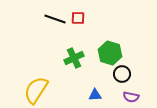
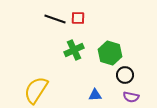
green cross: moved 8 px up
black circle: moved 3 px right, 1 px down
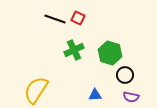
red square: rotated 24 degrees clockwise
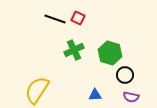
yellow semicircle: moved 1 px right
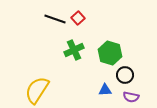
red square: rotated 24 degrees clockwise
blue triangle: moved 10 px right, 5 px up
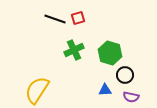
red square: rotated 24 degrees clockwise
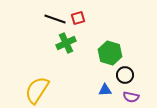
green cross: moved 8 px left, 7 px up
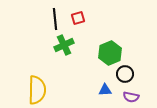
black line: rotated 65 degrees clockwise
green cross: moved 2 px left, 2 px down
green hexagon: rotated 20 degrees clockwise
black circle: moved 1 px up
yellow semicircle: rotated 148 degrees clockwise
